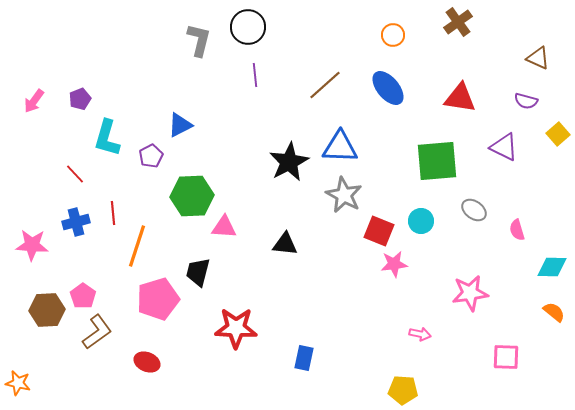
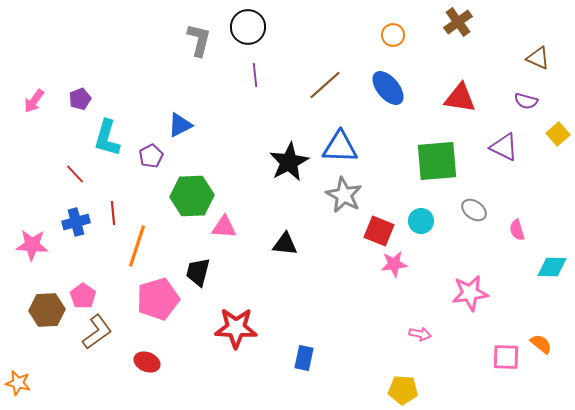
orange semicircle at (554, 312): moved 13 px left, 32 px down
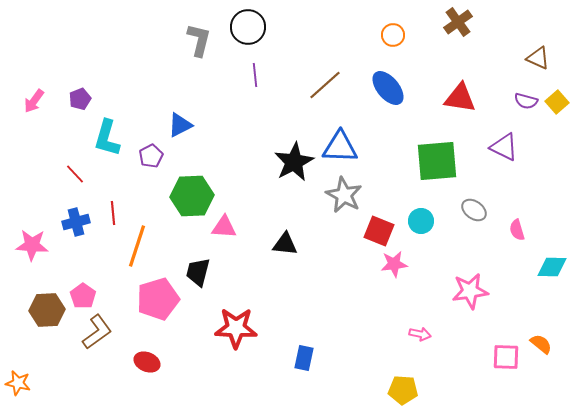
yellow square at (558, 134): moved 1 px left, 32 px up
black star at (289, 162): moved 5 px right
pink star at (470, 293): moved 2 px up
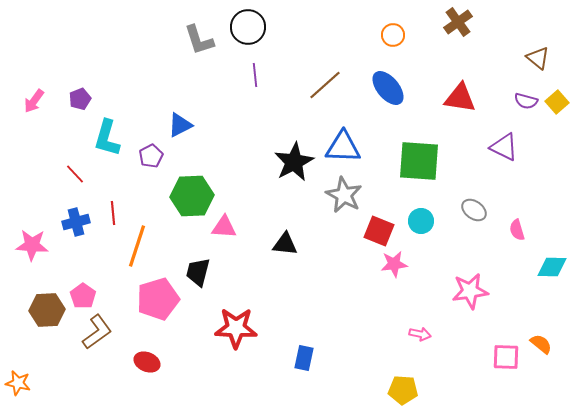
gray L-shape at (199, 40): rotated 148 degrees clockwise
brown triangle at (538, 58): rotated 15 degrees clockwise
blue triangle at (340, 147): moved 3 px right
green square at (437, 161): moved 18 px left; rotated 9 degrees clockwise
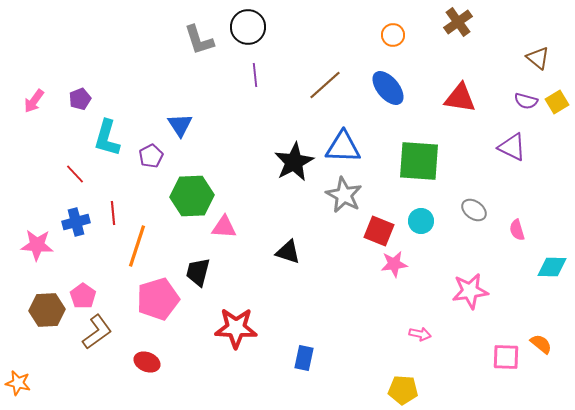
yellow square at (557, 102): rotated 10 degrees clockwise
blue triangle at (180, 125): rotated 36 degrees counterclockwise
purple triangle at (504, 147): moved 8 px right
black triangle at (285, 244): moved 3 px right, 8 px down; rotated 12 degrees clockwise
pink star at (32, 245): moved 5 px right
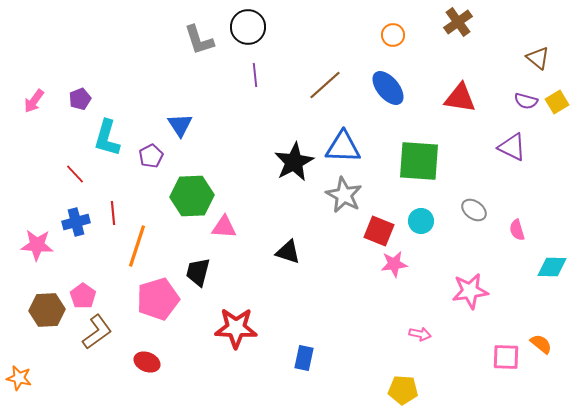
orange star at (18, 383): moved 1 px right, 5 px up
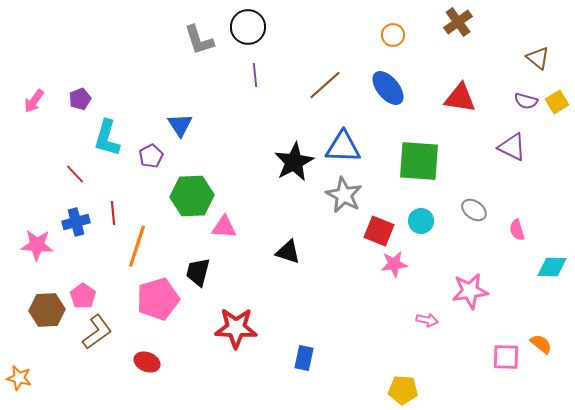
pink arrow at (420, 334): moved 7 px right, 14 px up
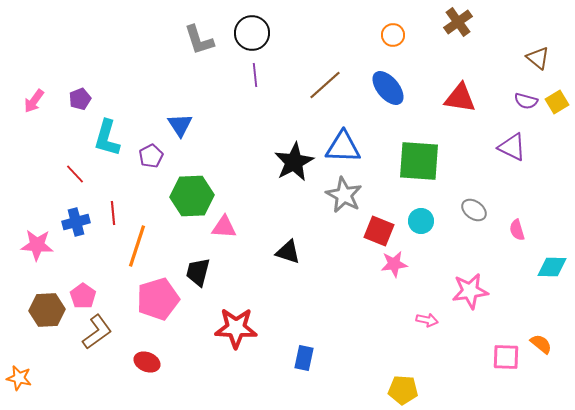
black circle at (248, 27): moved 4 px right, 6 px down
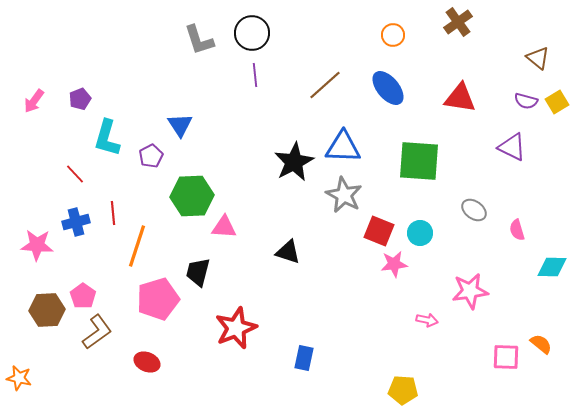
cyan circle at (421, 221): moved 1 px left, 12 px down
red star at (236, 328): rotated 24 degrees counterclockwise
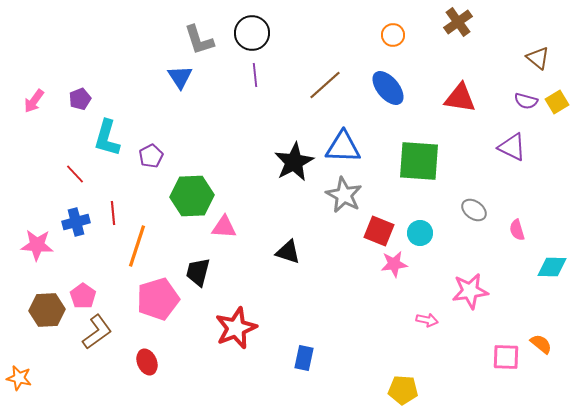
blue triangle at (180, 125): moved 48 px up
red ellipse at (147, 362): rotated 45 degrees clockwise
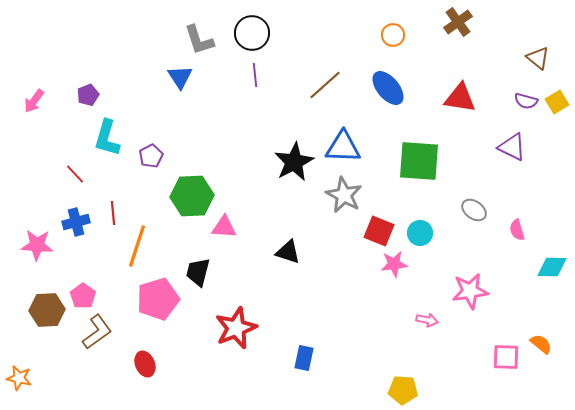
purple pentagon at (80, 99): moved 8 px right, 4 px up
red ellipse at (147, 362): moved 2 px left, 2 px down
